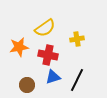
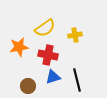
yellow cross: moved 2 px left, 4 px up
black line: rotated 40 degrees counterclockwise
brown circle: moved 1 px right, 1 px down
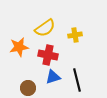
brown circle: moved 2 px down
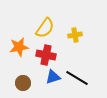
yellow semicircle: rotated 20 degrees counterclockwise
red cross: moved 2 px left
black line: moved 2 px up; rotated 45 degrees counterclockwise
brown circle: moved 5 px left, 5 px up
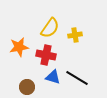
yellow semicircle: moved 5 px right
blue triangle: rotated 35 degrees clockwise
brown circle: moved 4 px right, 4 px down
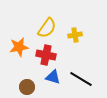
yellow semicircle: moved 3 px left
black line: moved 4 px right, 1 px down
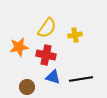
black line: rotated 40 degrees counterclockwise
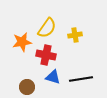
orange star: moved 3 px right, 5 px up
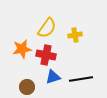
orange star: moved 7 px down
blue triangle: rotated 35 degrees counterclockwise
